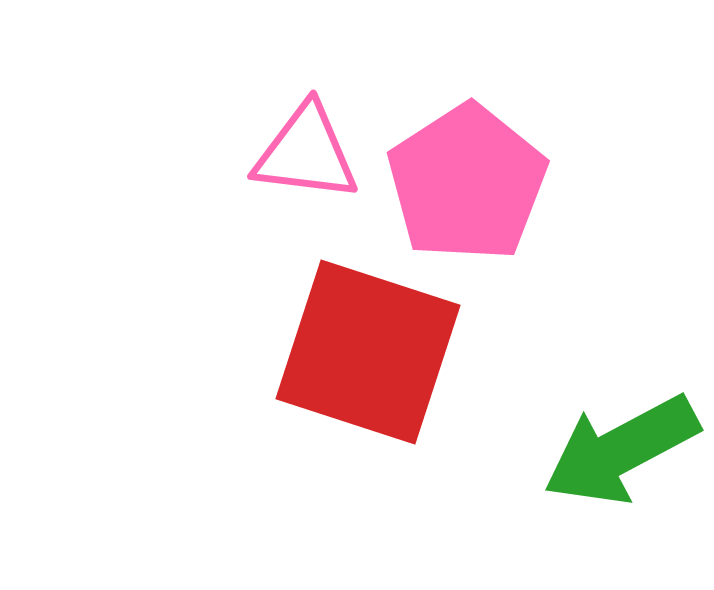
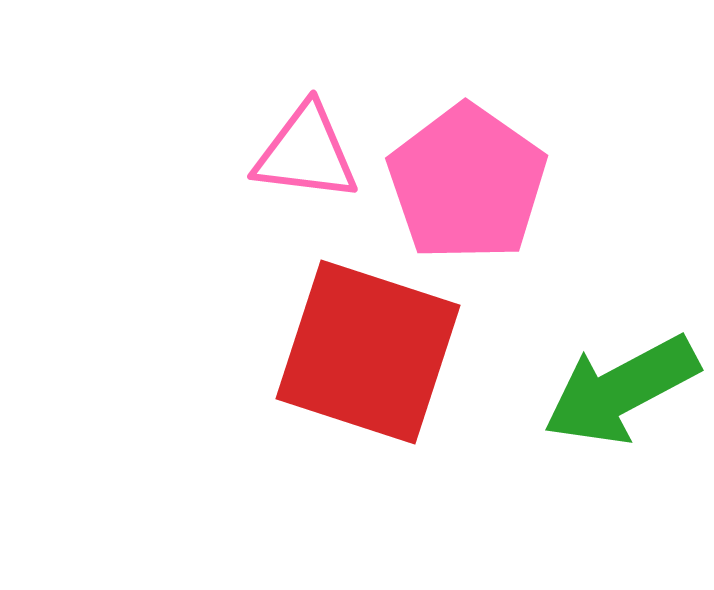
pink pentagon: rotated 4 degrees counterclockwise
green arrow: moved 60 px up
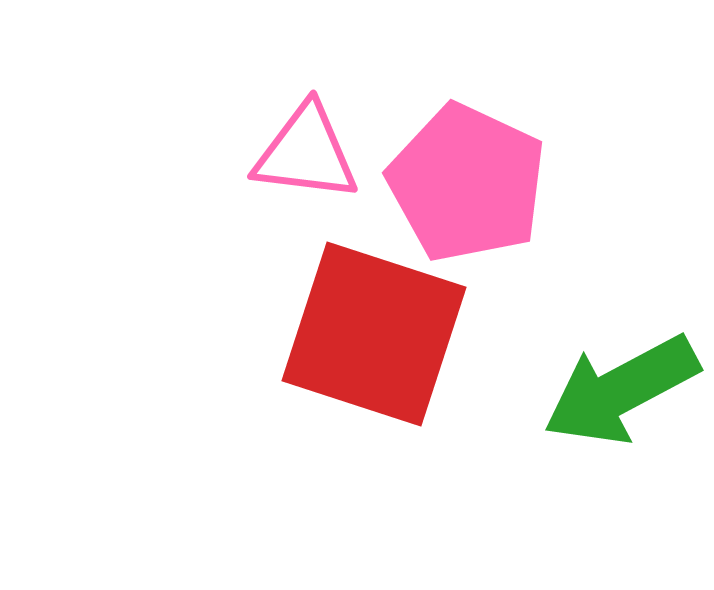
pink pentagon: rotated 10 degrees counterclockwise
red square: moved 6 px right, 18 px up
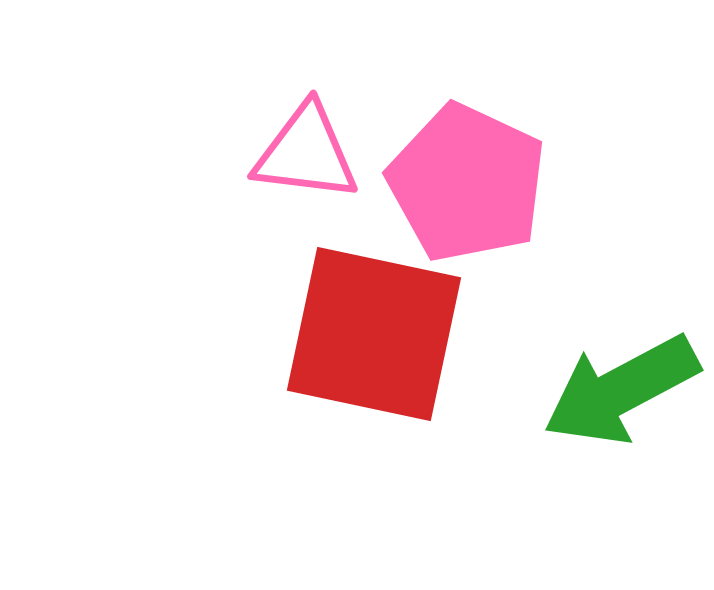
red square: rotated 6 degrees counterclockwise
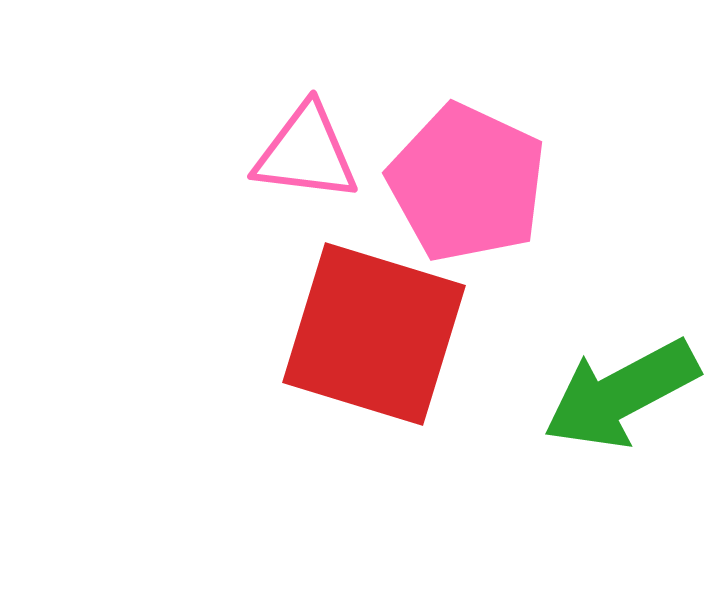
red square: rotated 5 degrees clockwise
green arrow: moved 4 px down
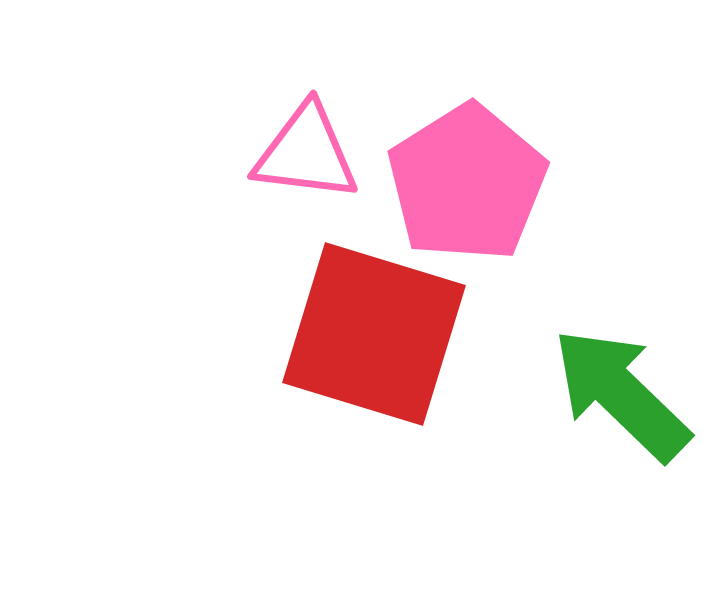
pink pentagon: rotated 15 degrees clockwise
green arrow: rotated 72 degrees clockwise
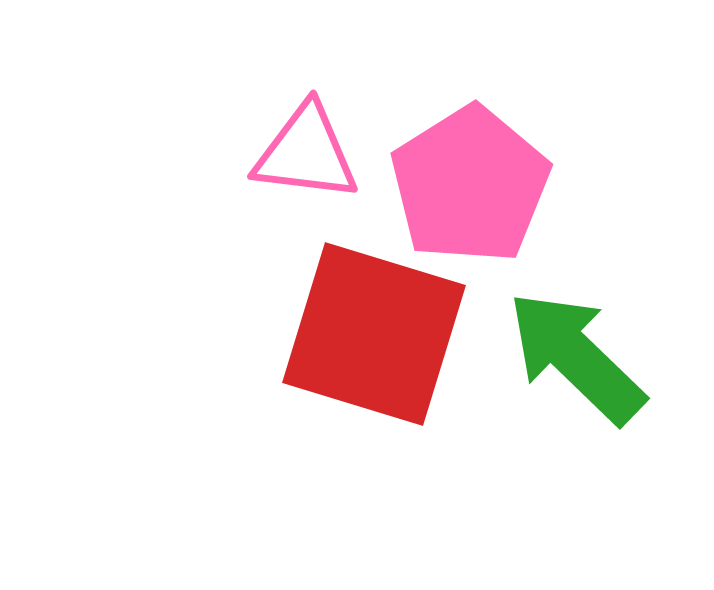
pink pentagon: moved 3 px right, 2 px down
green arrow: moved 45 px left, 37 px up
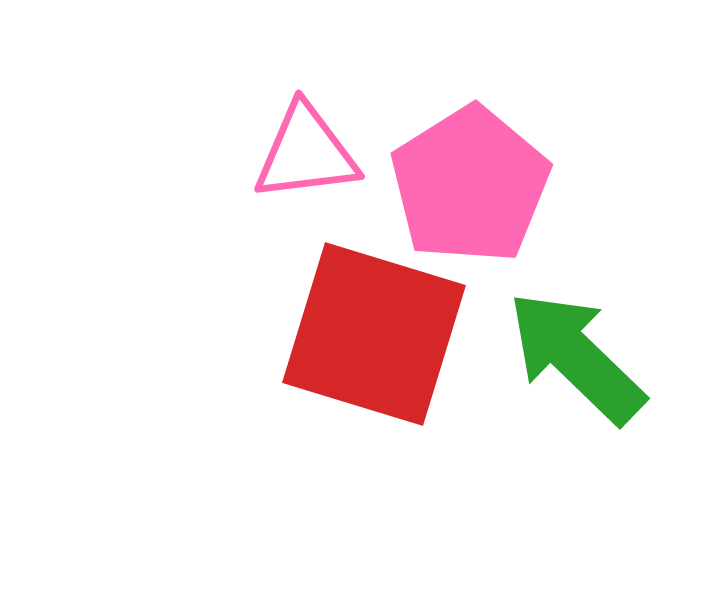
pink triangle: rotated 14 degrees counterclockwise
